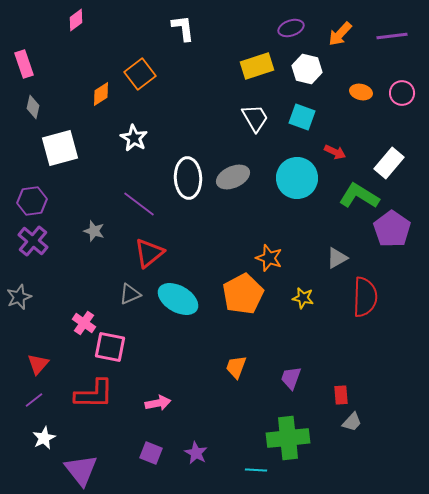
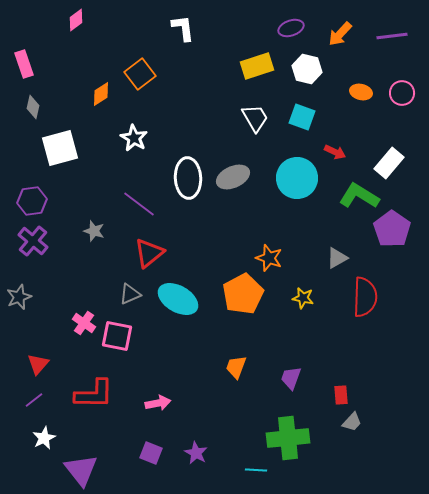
pink square at (110, 347): moved 7 px right, 11 px up
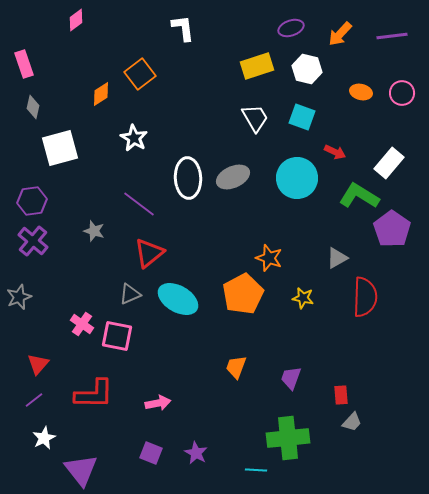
pink cross at (84, 323): moved 2 px left, 1 px down
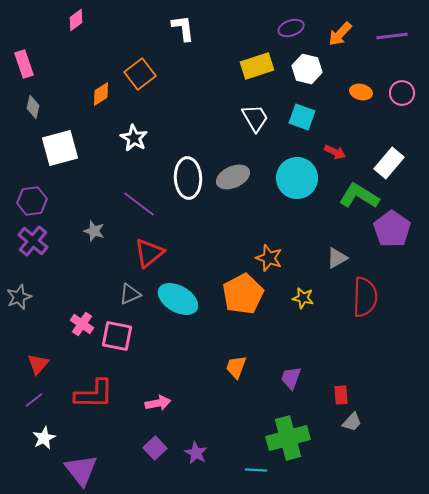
green cross at (288, 438): rotated 9 degrees counterclockwise
purple square at (151, 453): moved 4 px right, 5 px up; rotated 25 degrees clockwise
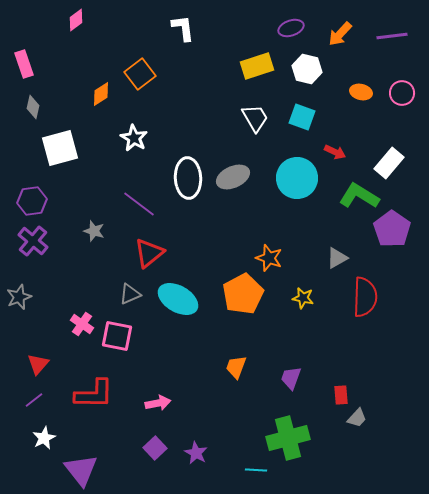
gray trapezoid at (352, 422): moved 5 px right, 4 px up
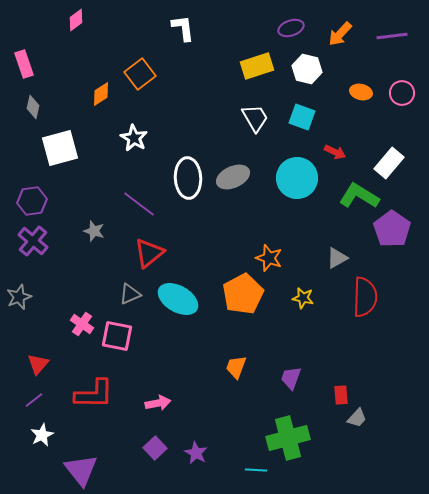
white star at (44, 438): moved 2 px left, 3 px up
